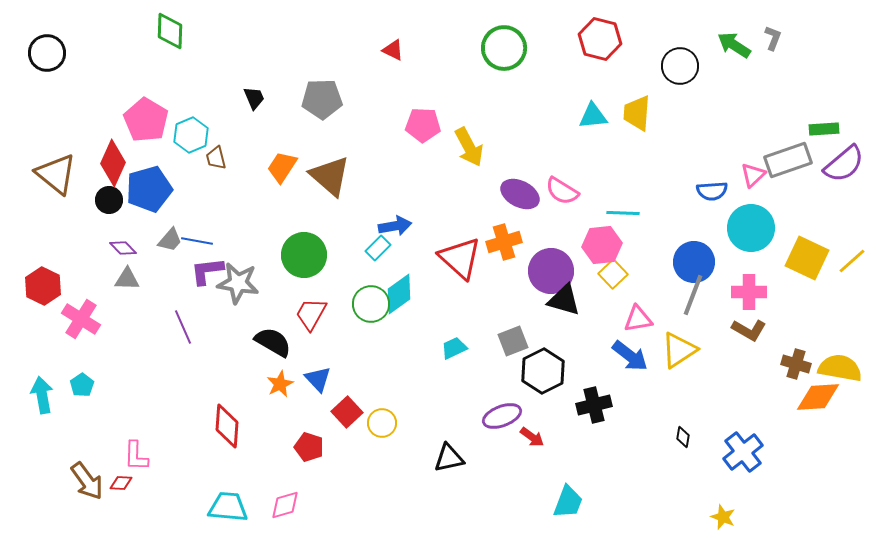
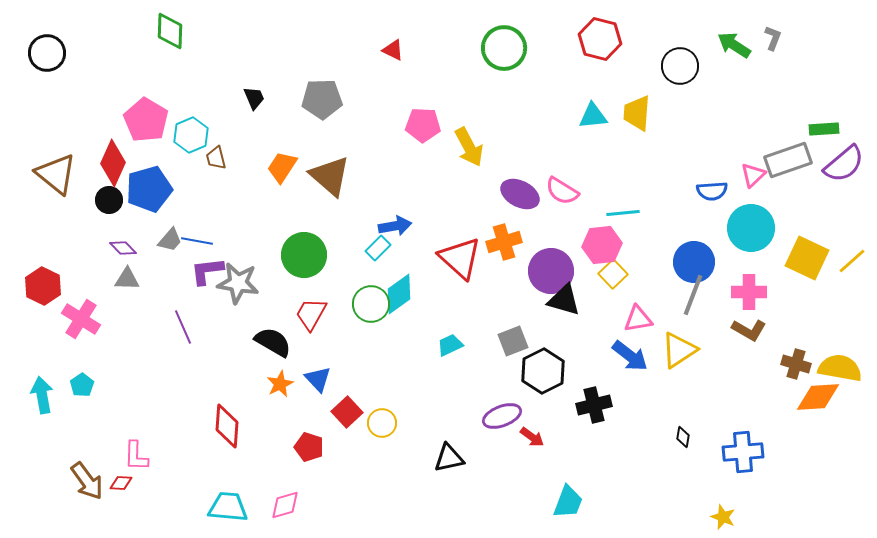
cyan line at (623, 213): rotated 8 degrees counterclockwise
cyan trapezoid at (454, 348): moved 4 px left, 3 px up
blue cross at (743, 452): rotated 33 degrees clockwise
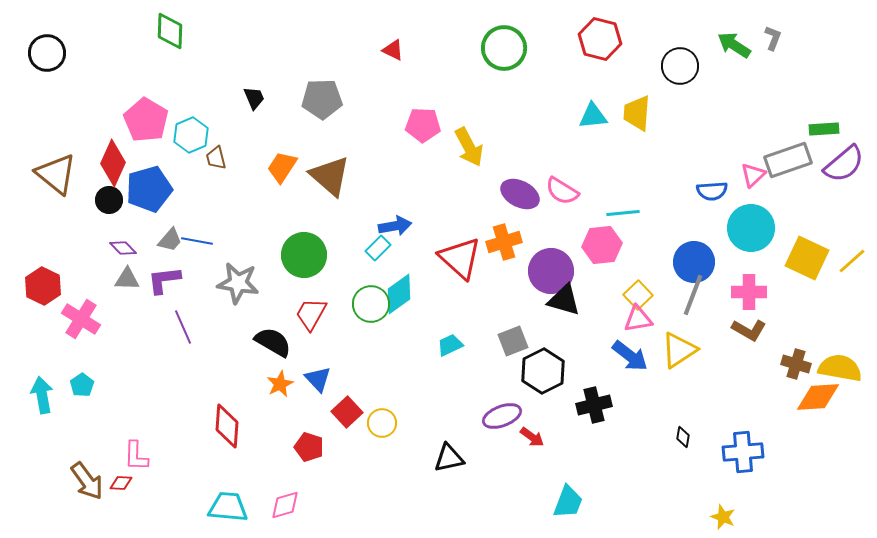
purple L-shape at (207, 271): moved 43 px left, 9 px down
yellow square at (613, 274): moved 25 px right, 21 px down
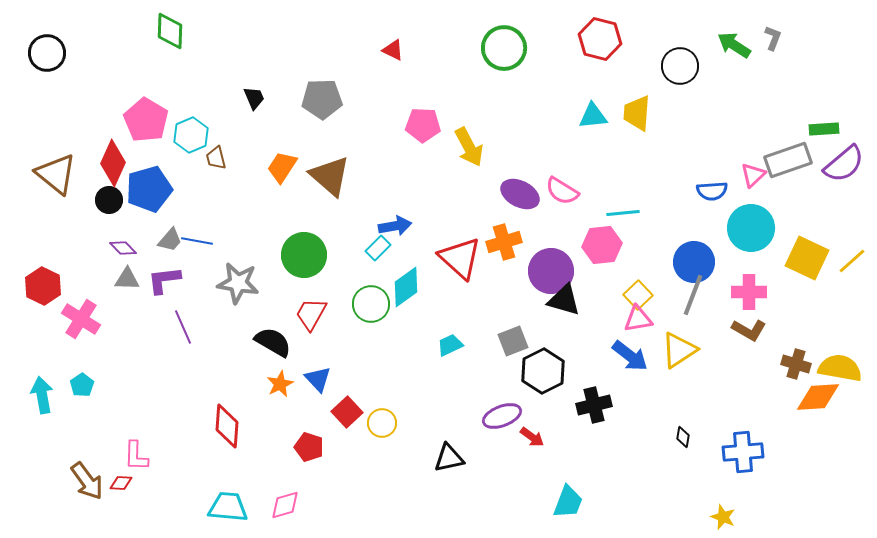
cyan diamond at (399, 294): moved 7 px right, 7 px up
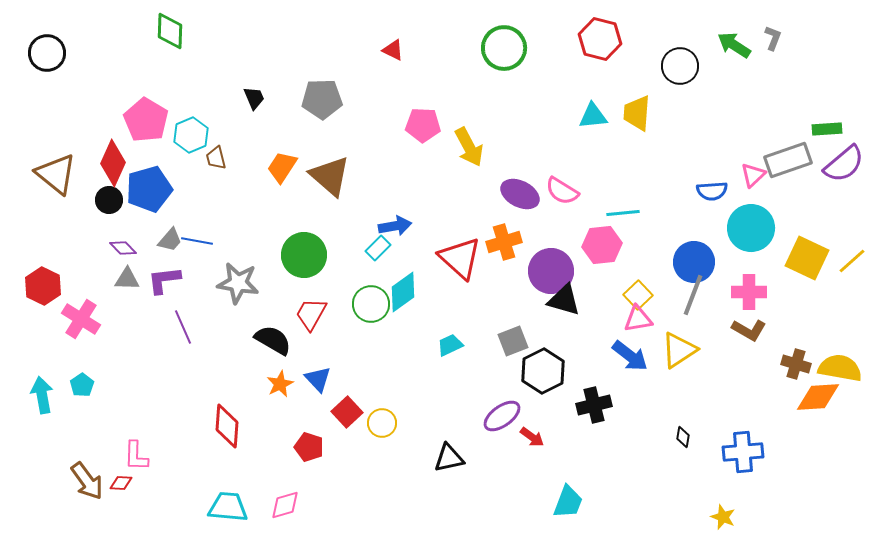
green rectangle at (824, 129): moved 3 px right
cyan diamond at (406, 287): moved 3 px left, 5 px down
black semicircle at (273, 342): moved 2 px up
purple ellipse at (502, 416): rotated 15 degrees counterclockwise
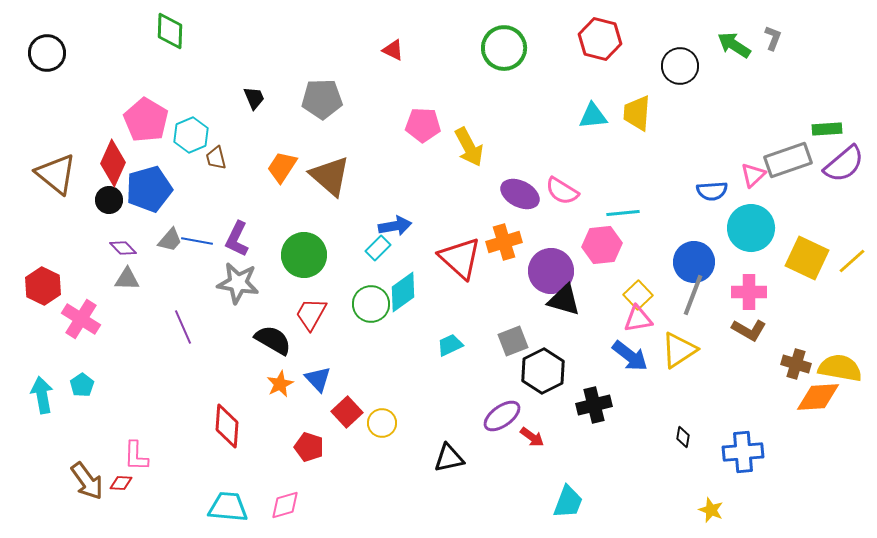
purple L-shape at (164, 280): moved 73 px right, 41 px up; rotated 57 degrees counterclockwise
yellow star at (723, 517): moved 12 px left, 7 px up
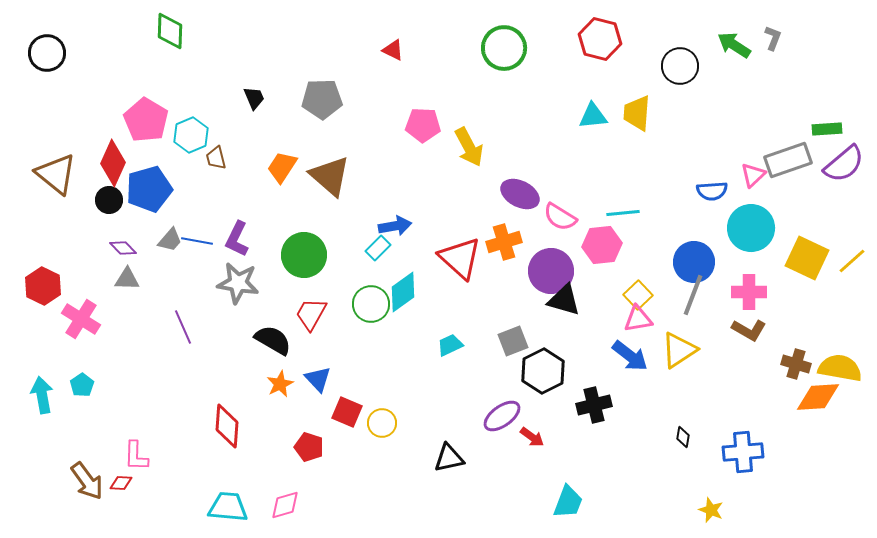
pink semicircle at (562, 191): moved 2 px left, 26 px down
red square at (347, 412): rotated 24 degrees counterclockwise
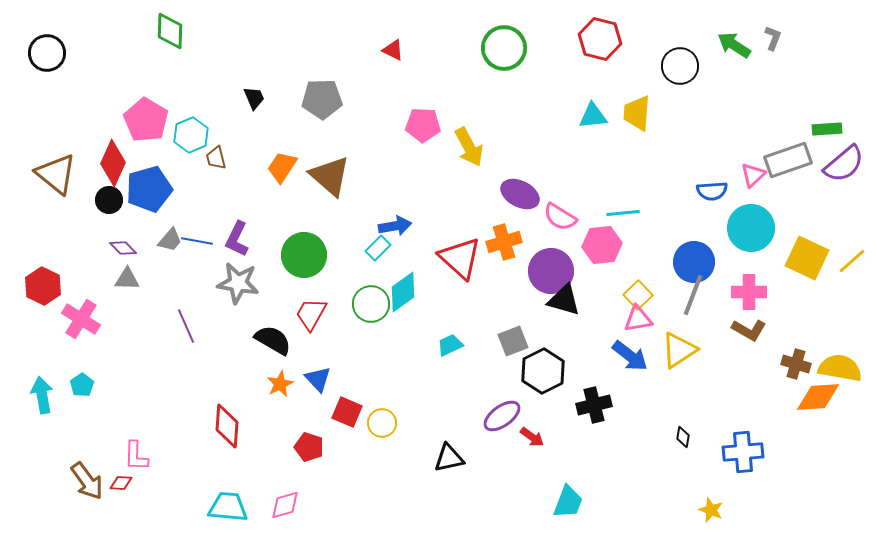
purple line at (183, 327): moved 3 px right, 1 px up
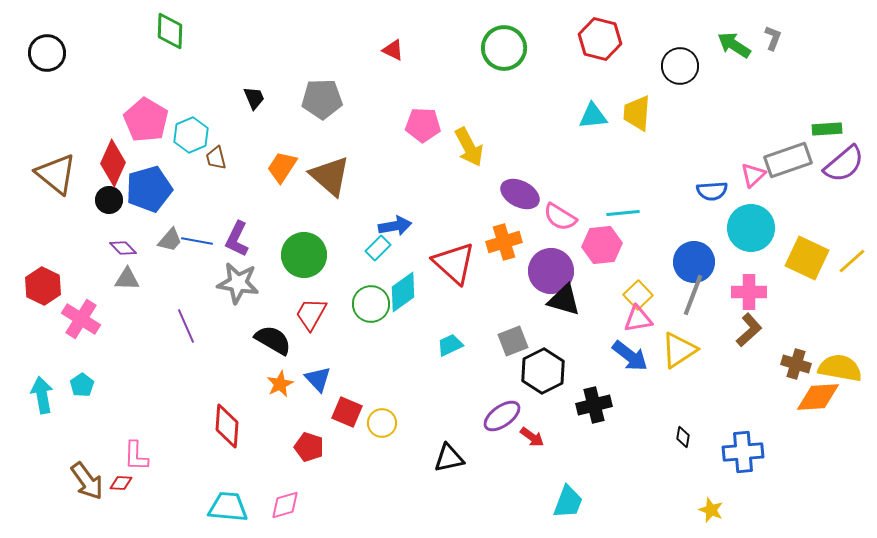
red triangle at (460, 258): moved 6 px left, 5 px down
brown L-shape at (749, 330): rotated 72 degrees counterclockwise
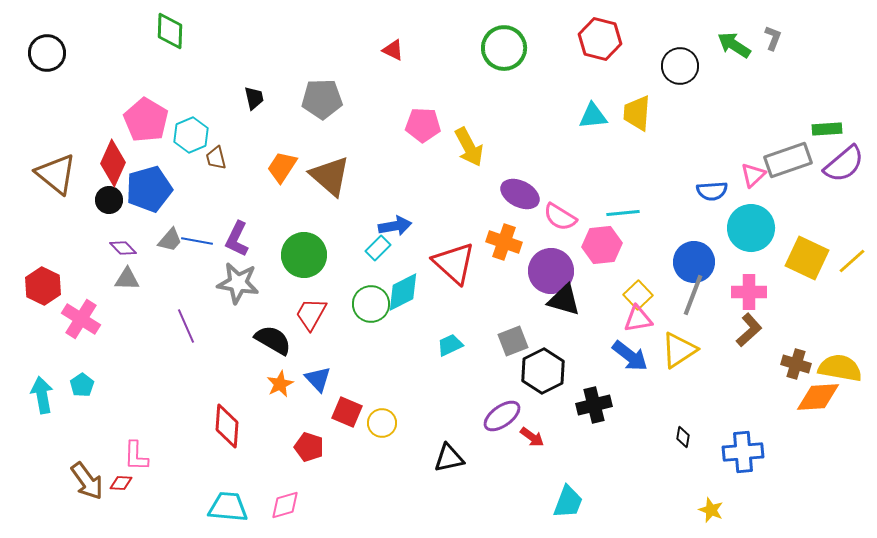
black trapezoid at (254, 98): rotated 10 degrees clockwise
orange cross at (504, 242): rotated 36 degrees clockwise
cyan diamond at (403, 292): rotated 9 degrees clockwise
